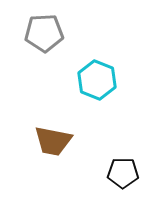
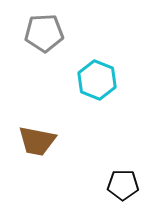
brown trapezoid: moved 16 px left
black pentagon: moved 12 px down
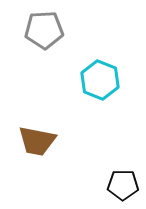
gray pentagon: moved 3 px up
cyan hexagon: moved 3 px right
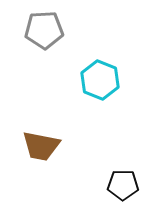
brown trapezoid: moved 4 px right, 5 px down
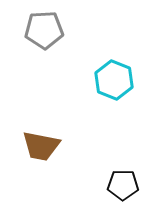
cyan hexagon: moved 14 px right
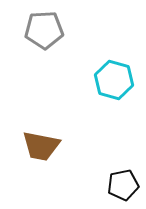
cyan hexagon: rotated 6 degrees counterclockwise
black pentagon: rotated 12 degrees counterclockwise
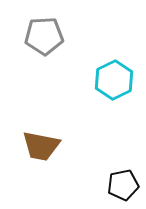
gray pentagon: moved 6 px down
cyan hexagon: rotated 18 degrees clockwise
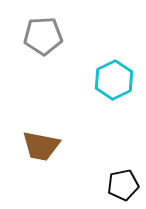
gray pentagon: moved 1 px left
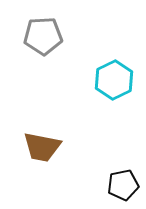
brown trapezoid: moved 1 px right, 1 px down
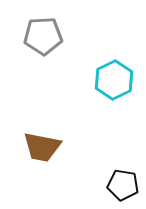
black pentagon: rotated 20 degrees clockwise
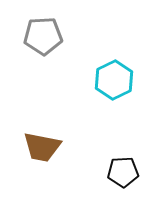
black pentagon: moved 13 px up; rotated 12 degrees counterclockwise
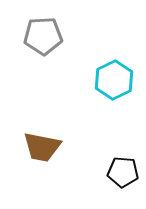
black pentagon: rotated 8 degrees clockwise
